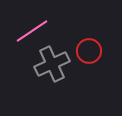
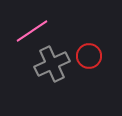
red circle: moved 5 px down
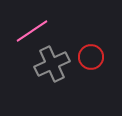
red circle: moved 2 px right, 1 px down
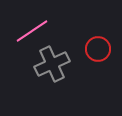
red circle: moved 7 px right, 8 px up
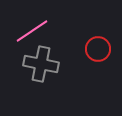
gray cross: moved 11 px left; rotated 36 degrees clockwise
